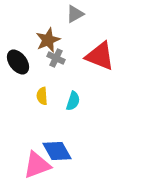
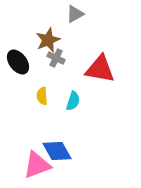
red triangle: moved 13 px down; rotated 12 degrees counterclockwise
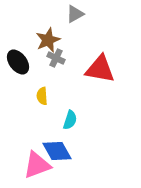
cyan semicircle: moved 3 px left, 19 px down
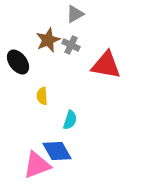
gray cross: moved 15 px right, 13 px up
red triangle: moved 6 px right, 4 px up
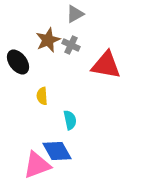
cyan semicircle: rotated 30 degrees counterclockwise
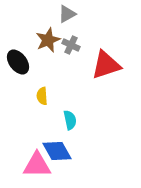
gray triangle: moved 8 px left
red triangle: rotated 28 degrees counterclockwise
pink triangle: rotated 20 degrees clockwise
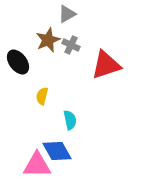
yellow semicircle: rotated 18 degrees clockwise
